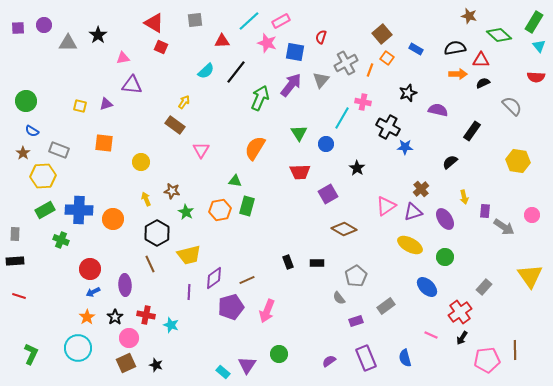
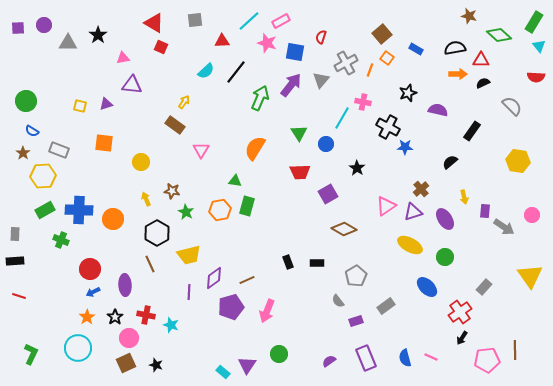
gray semicircle at (339, 298): moved 1 px left, 3 px down
pink line at (431, 335): moved 22 px down
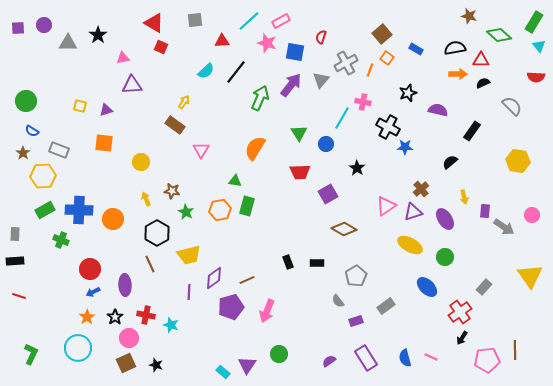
purple triangle at (132, 85): rotated 10 degrees counterclockwise
purple triangle at (106, 104): moved 6 px down
purple rectangle at (366, 358): rotated 10 degrees counterclockwise
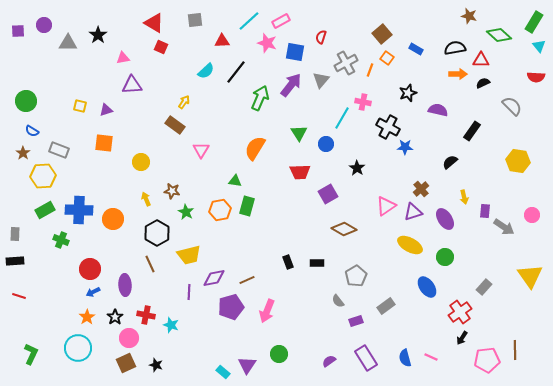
purple square at (18, 28): moved 3 px down
purple diamond at (214, 278): rotated 25 degrees clockwise
blue ellipse at (427, 287): rotated 10 degrees clockwise
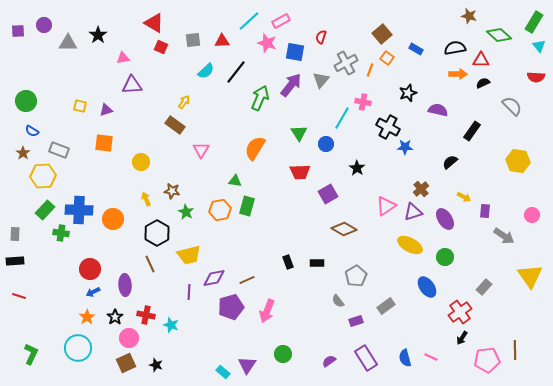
gray square at (195, 20): moved 2 px left, 20 px down
yellow arrow at (464, 197): rotated 48 degrees counterclockwise
green rectangle at (45, 210): rotated 18 degrees counterclockwise
gray arrow at (504, 227): moved 9 px down
green cross at (61, 240): moved 7 px up; rotated 14 degrees counterclockwise
green circle at (279, 354): moved 4 px right
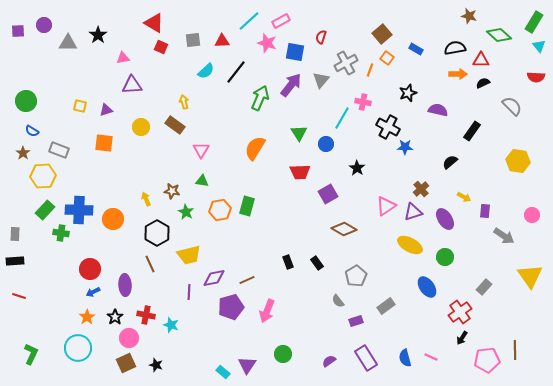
yellow arrow at (184, 102): rotated 48 degrees counterclockwise
yellow circle at (141, 162): moved 35 px up
green triangle at (235, 181): moved 33 px left
black rectangle at (317, 263): rotated 56 degrees clockwise
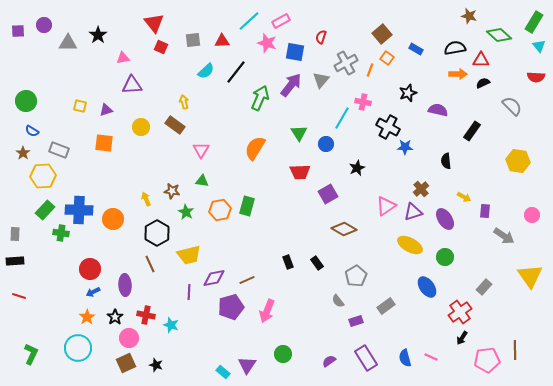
red triangle at (154, 23): rotated 20 degrees clockwise
black semicircle at (450, 162): moved 4 px left, 1 px up; rotated 56 degrees counterclockwise
black star at (357, 168): rotated 14 degrees clockwise
